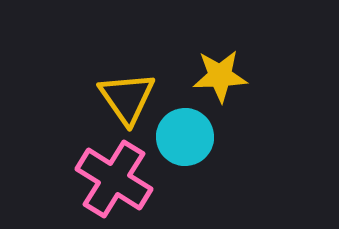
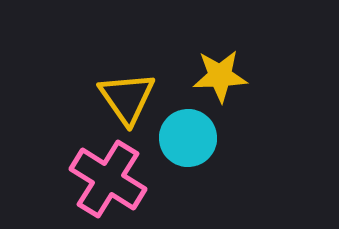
cyan circle: moved 3 px right, 1 px down
pink cross: moved 6 px left
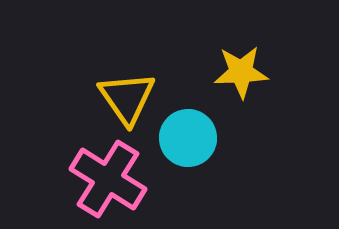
yellow star: moved 21 px right, 4 px up
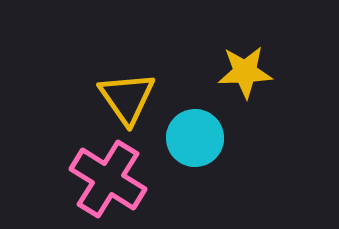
yellow star: moved 4 px right
cyan circle: moved 7 px right
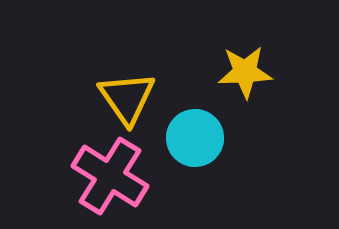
pink cross: moved 2 px right, 3 px up
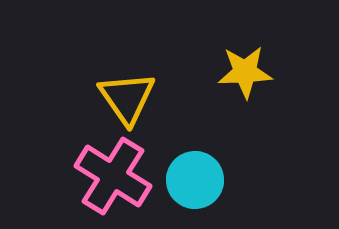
cyan circle: moved 42 px down
pink cross: moved 3 px right
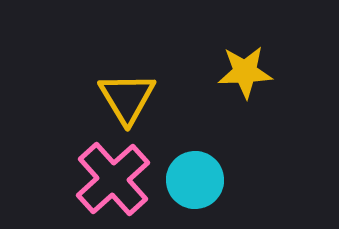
yellow triangle: rotated 4 degrees clockwise
pink cross: moved 3 px down; rotated 16 degrees clockwise
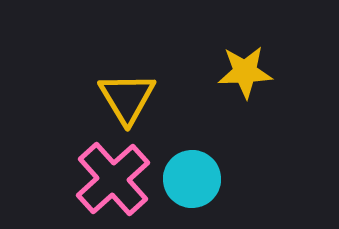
cyan circle: moved 3 px left, 1 px up
